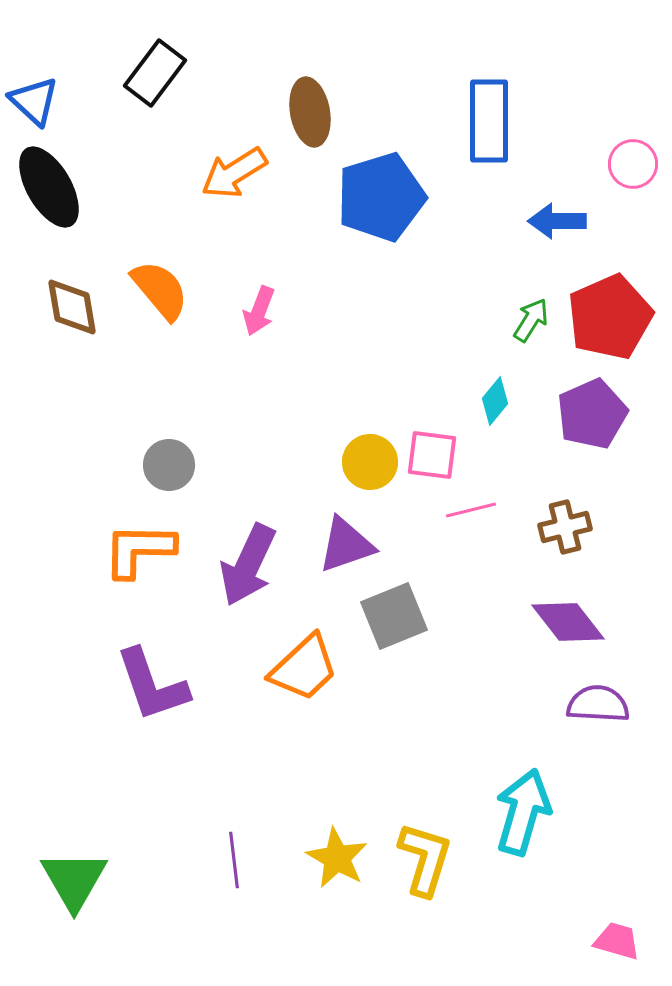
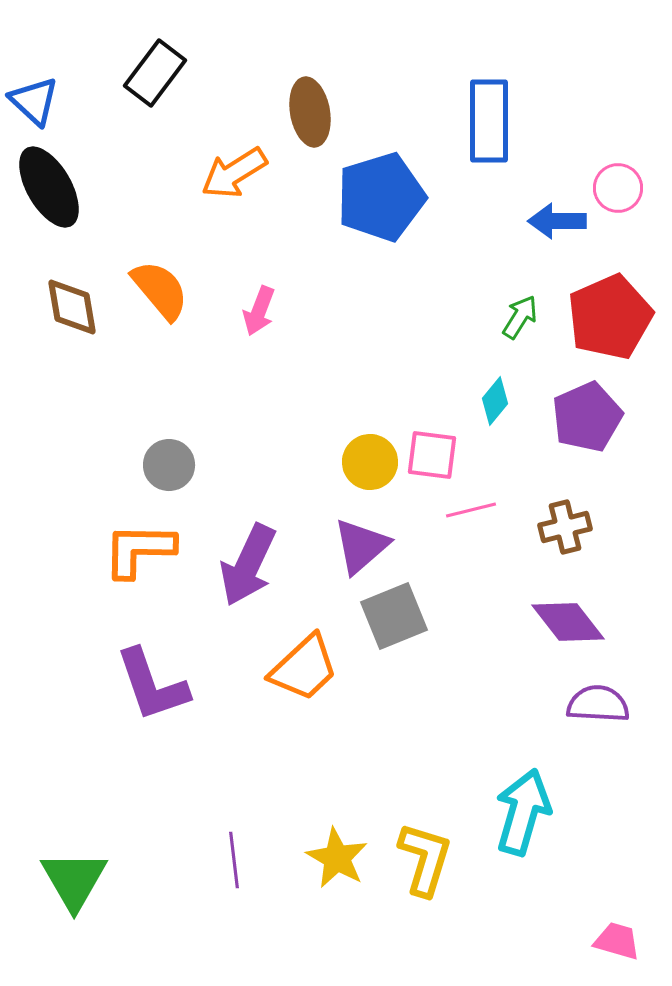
pink circle: moved 15 px left, 24 px down
green arrow: moved 11 px left, 3 px up
purple pentagon: moved 5 px left, 3 px down
purple triangle: moved 15 px right, 1 px down; rotated 22 degrees counterclockwise
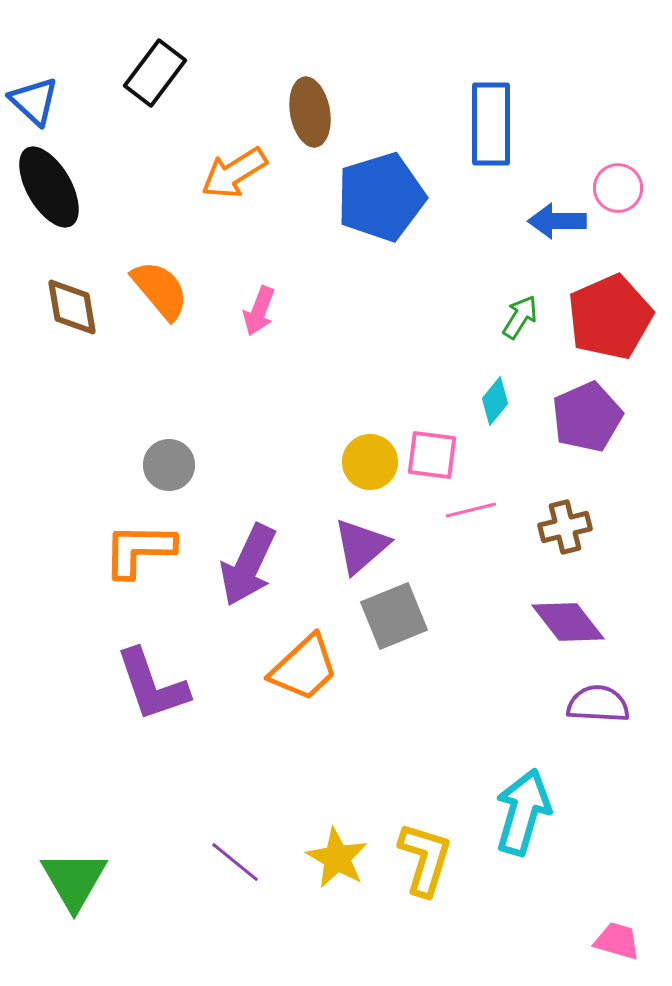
blue rectangle: moved 2 px right, 3 px down
purple line: moved 1 px right, 2 px down; rotated 44 degrees counterclockwise
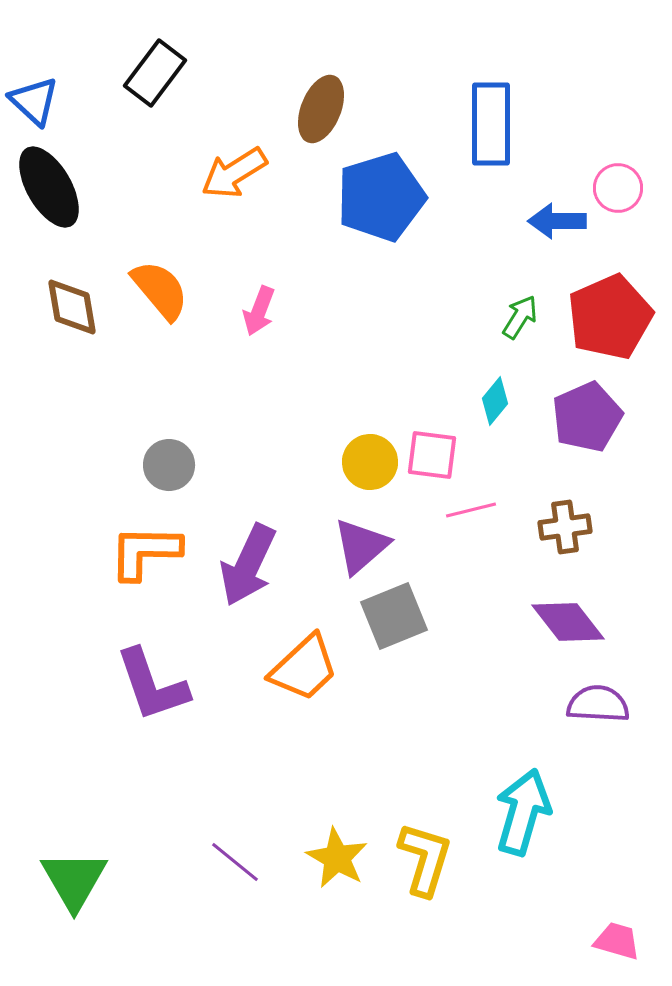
brown ellipse: moved 11 px right, 3 px up; rotated 32 degrees clockwise
brown cross: rotated 6 degrees clockwise
orange L-shape: moved 6 px right, 2 px down
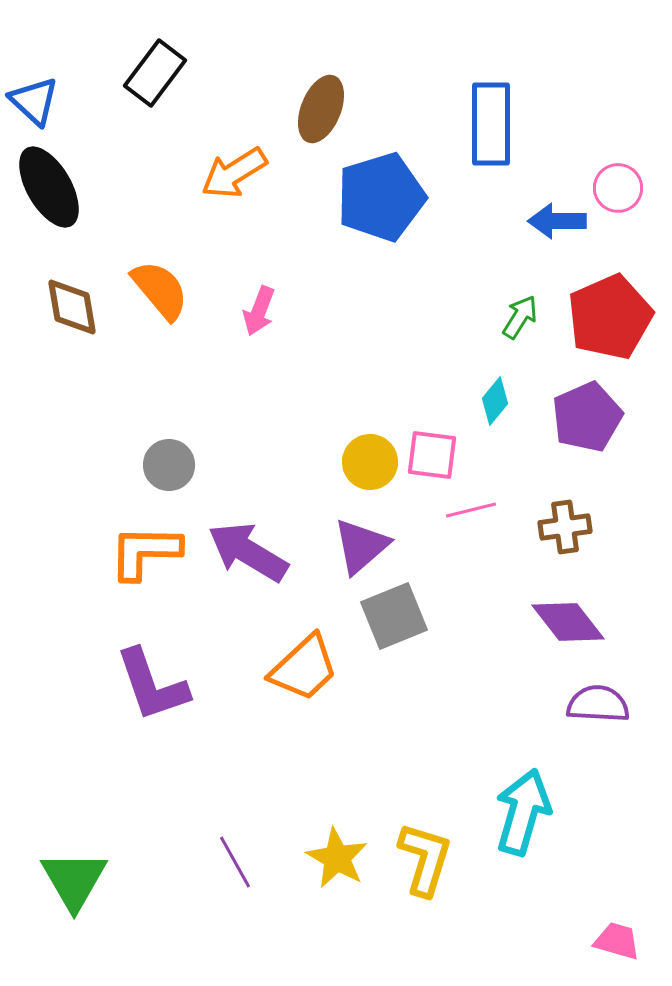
purple arrow: moved 13 px up; rotated 96 degrees clockwise
purple line: rotated 22 degrees clockwise
